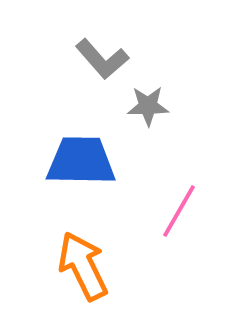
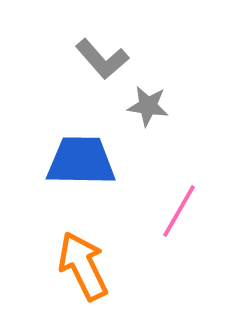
gray star: rotated 9 degrees clockwise
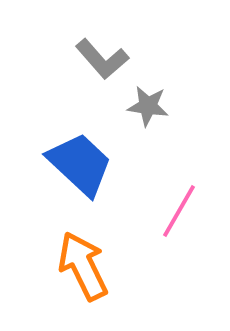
blue trapezoid: moved 1 px left, 3 px down; rotated 42 degrees clockwise
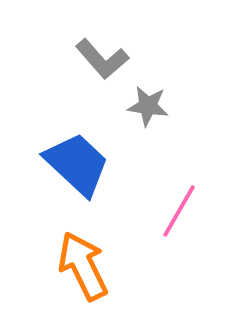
blue trapezoid: moved 3 px left
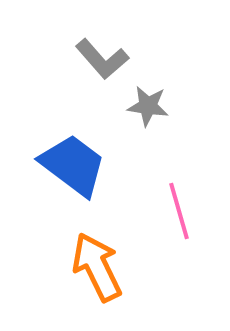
blue trapezoid: moved 4 px left, 1 px down; rotated 6 degrees counterclockwise
pink line: rotated 46 degrees counterclockwise
orange arrow: moved 14 px right, 1 px down
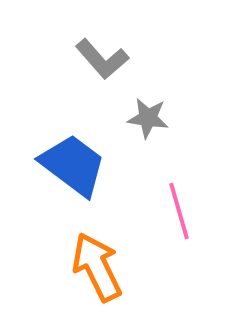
gray star: moved 12 px down
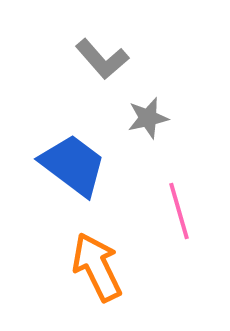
gray star: rotated 21 degrees counterclockwise
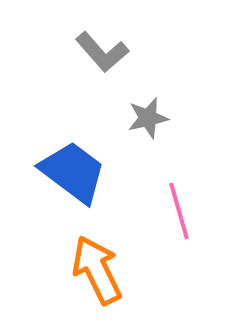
gray L-shape: moved 7 px up
blue trapezoid: moved 7 px down
orange arrow: moved 3 px down
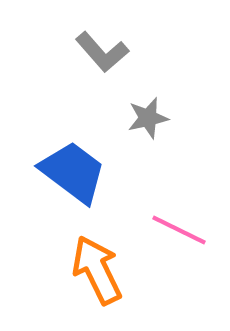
pink line: moved 19 px down; rotated 48 degrees counterclockwise
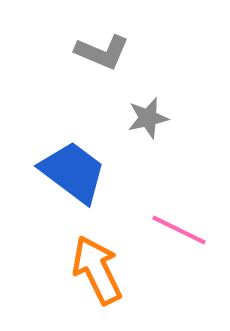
gray L-shape: rotated 26 degrees counterclockwise
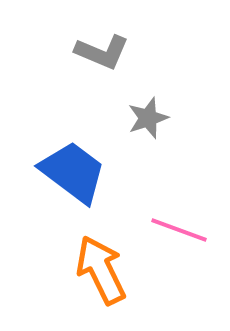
gray star: rotated 6 degrees counterclockwise
pink line: rotated 6 degrees counterclockwise
orange arrow: moved 4 px right
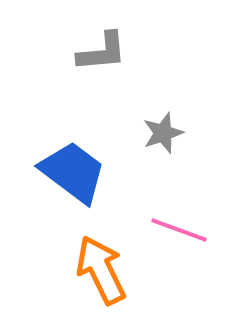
gray L-shape: rotated 28 degrees counterclockwise
gray star: moved 15 px right, 15 px down
